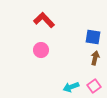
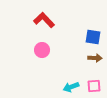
pink circle: moved 1 px right
brown arrow: rotated 80 degrees clockwise
pink square: rotated 32 degrees clockwise
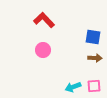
pink circle: moved 1 px right
cyan arrow: moved 2 px right
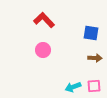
blue square: moved 2 px left, 4 px up
